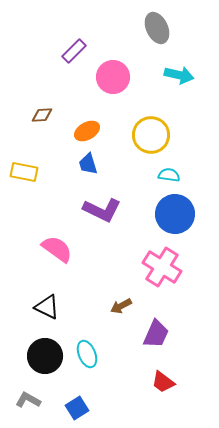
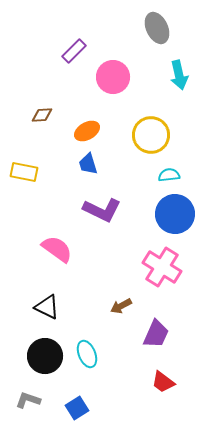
cyan arrow: rotated 64 degrees clockwise
cyan semicircle: rotated 15 degrees counterclockwise
gray L-shape: rotated 10 degrees counterclockwise
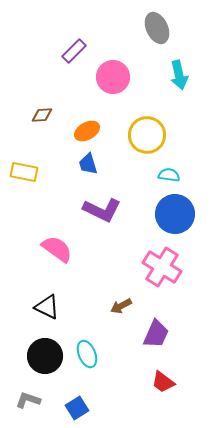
yellow circle: moved 4 px left
cyan semicircle: rotated 15 degrees clockwise
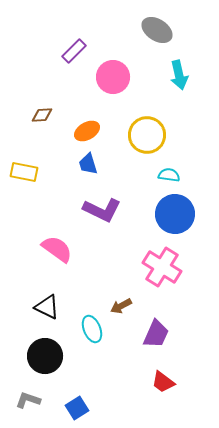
gray ellipse: moved 2 px down; rotated 32 degrees counterclockwise
cyan ellipse: moved 5 px right, 25 px up
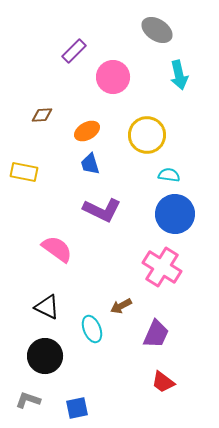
blue trapezoid: moved 2 px right
blue square: rotated 20 degrees clockwise
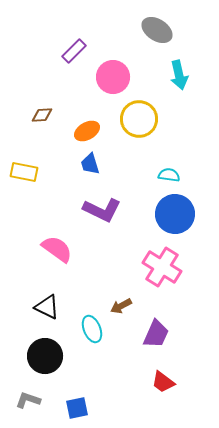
yellow circle: moved 8 px left, 16 px up
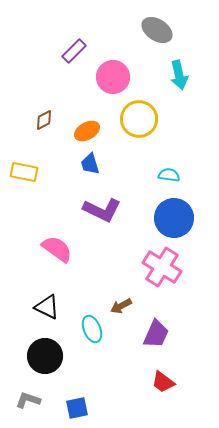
brown diamond: moved 2 px right, 5 px down; rotated 25 degrees counterclockwise
blue circle: moved 1 px left, 4 px down
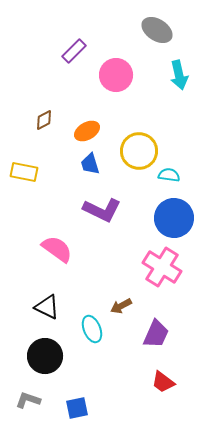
pink circle: moved 3 px right, 2 px up
yellow circle: moved 32 px down
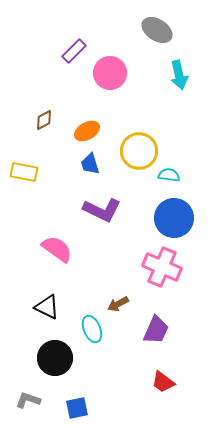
pink circle: moved 6 px left, 2 px up
pink cross: rotated 9 degrees counterclockwise
brown arrow: moved 3 px left, 2 px up
purple trapezoid: moved 4 px up
black circle: moved 10 px right, 2 px down
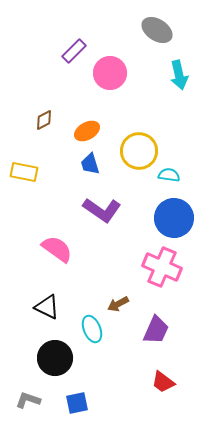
purple L-shape: rotated 9 degrees clockwise
blue square: moved 5 px up
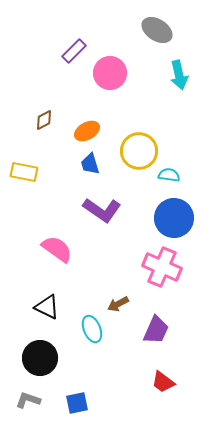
black circle: moved 15 px left
